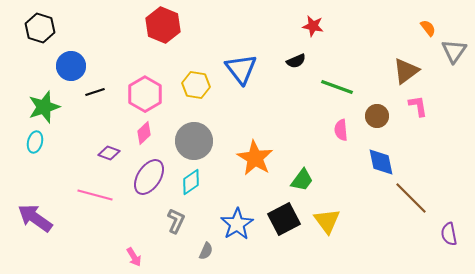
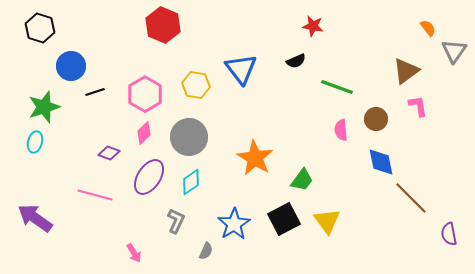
brown circle: moved 1 px left, 3 px down
gray circle: moved 5 px left, 4 px up
blue star: moved 3 px left
pink arrow: moved 4 px up
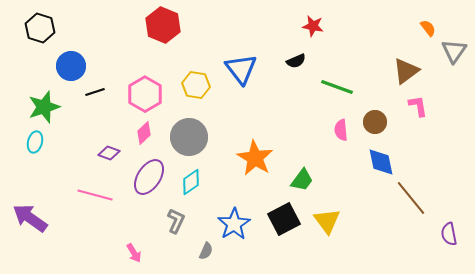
brown circle: moved 1 px left, 3 px down
brown line: rotated 6 degrees clockwise
purple arrow: moved 5 px left
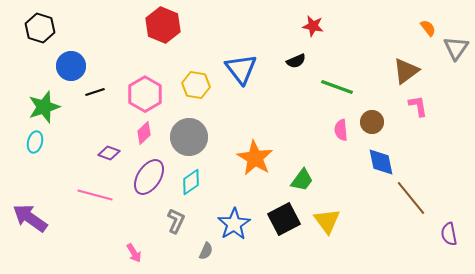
gray triangle: moved 2 px right, 3 px up
brown circle: moved 3 px left
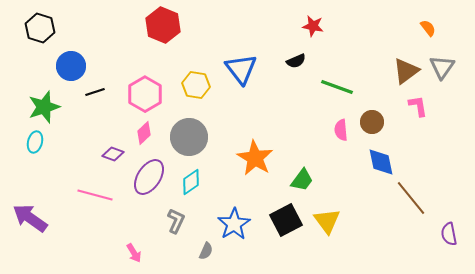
gray triangle: moved 14 px left, 19 px down
purple diamond: moved 4 px right, 1 px down
black square: moved 2 px right, 1 px down
